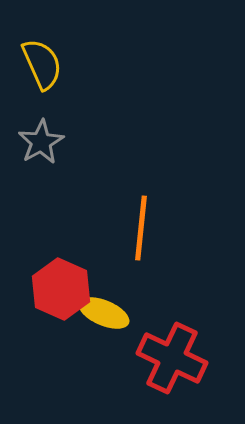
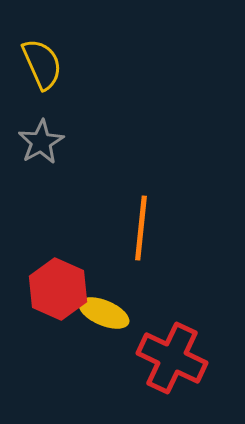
red hexagon: moved 3 px left
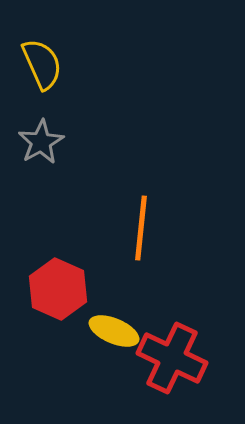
yellow ellipse: moved 10 px right, 18 px down
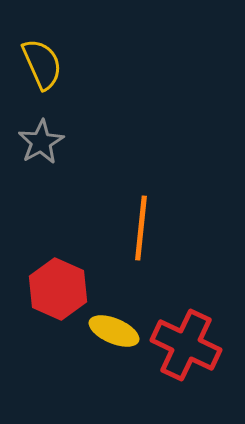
red cross: moved 14 px right, 13 px up
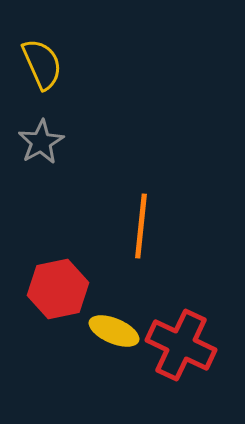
orange line: moved 2 px up
red hexagon: rotated 24 degrees clockwise
red cross: moved 5 px left
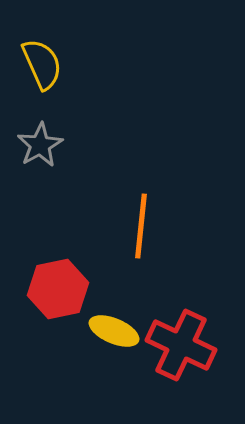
gray star: moved 1 px left, 3 px down
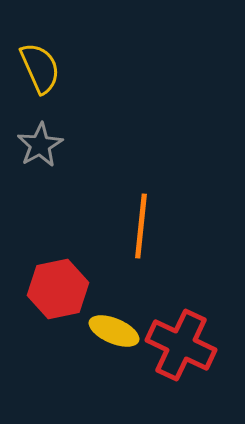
yellow semicircle: moved 2 px left, 4 px down
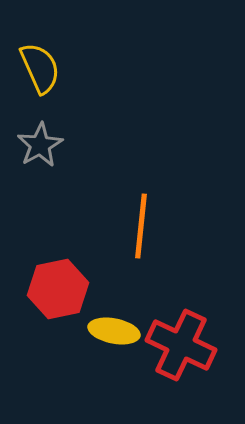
yellow ellipse: rotated 12 degrees counterclockwise
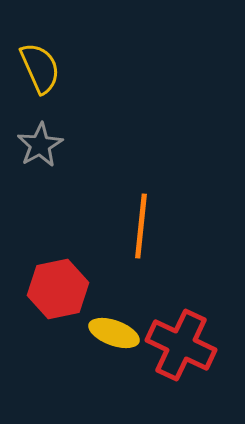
yellow ellipse: moved 2 px down; rotated 9 degrees clockwise
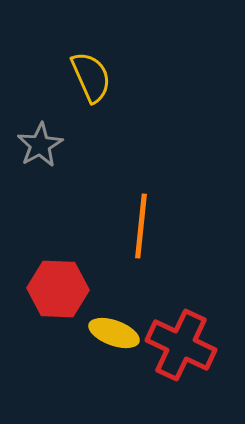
yellow semicircle: moved 51 px right, 9 px down
red hexagon: rotated 14 degrees clockwise
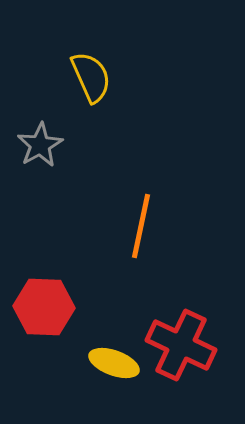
orange line: rotated 6 degrees clockwise
red hexagon: moved 14 px left, 18 px down
yellow ellipse: moved 30 px down
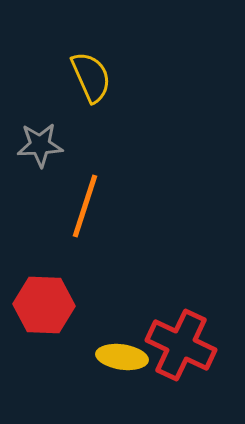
gray star: rotated 27 degrees clockwise
orange line: moved 56 px left, 20 px up; rotated 6 degrees clockwise
red hexagon: moved 2 px up
yellow ellipse: moved 8 px right, 6 px up; rotated 12 degrees counterclockwise
